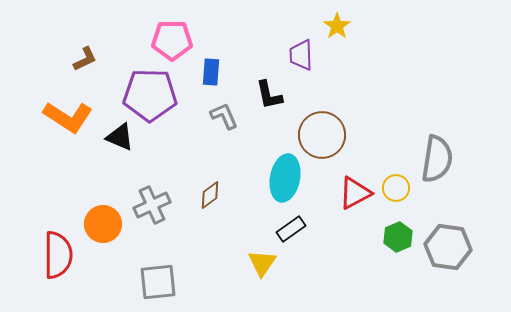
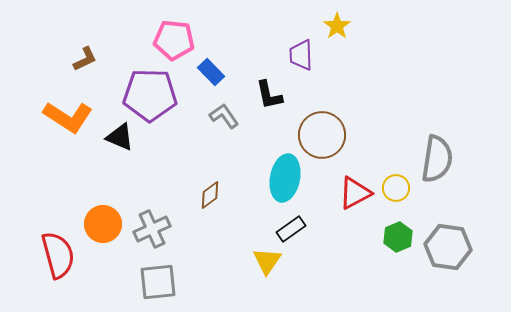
pink pentagon: moved 2 px right; rotated 6 degrees clockwise
blue rectangle: rotated 48 degrees counterclockwise
gray L-shape: rotated 12 degrees counterclockwise
gray cross: moved 24 px down
red semicircle: rotated 15 degrees counterclockwise
yellow triangle: moved 5 px right, 2 px up
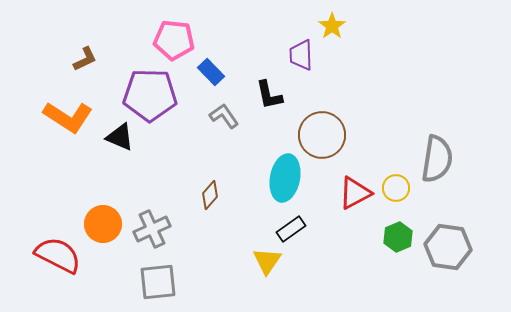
yellow star: moved 5 px left
brown diamond: rotated 12 degrees counterclockwise
red semicircle: rotated 48 degrees counterclockwise
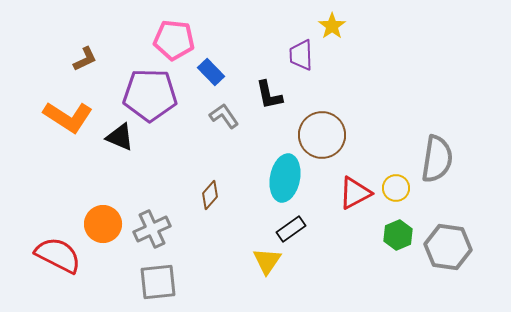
green hexagon: moved 2 px up
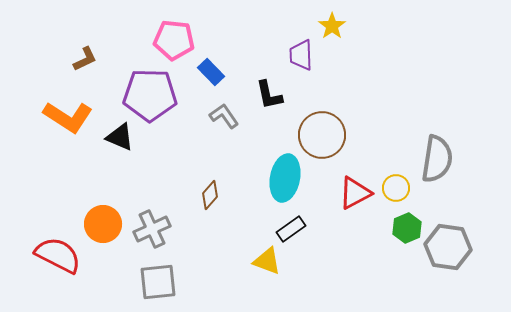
green hexagon: moved 9 px right, 7 px up
yellow triangle: rotated 44 degrees counterclockwise
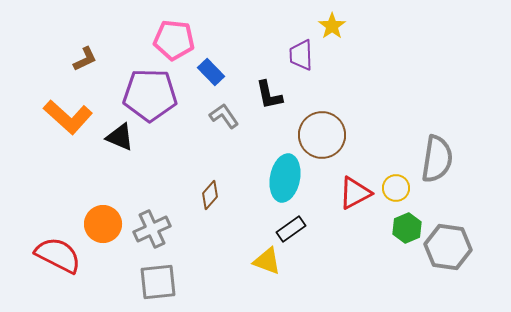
orange L-shape: rotated 9 degrees clockwise
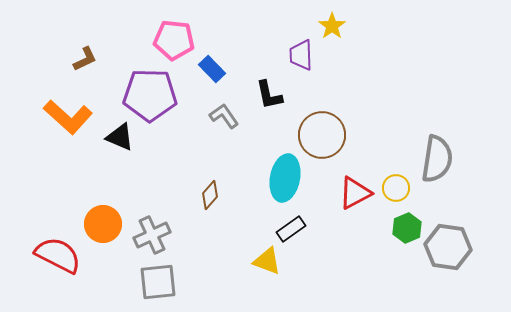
blue rectangle: moved 1 px right, 3 px up
gray cross: moved 6 px down
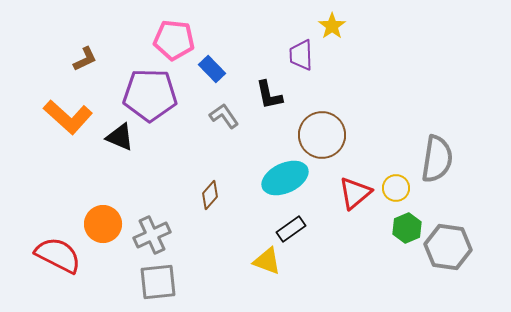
cyan ellipse: rotated 54 degrees clockwise
red triangle: rotated 12 degrees counterclockwise
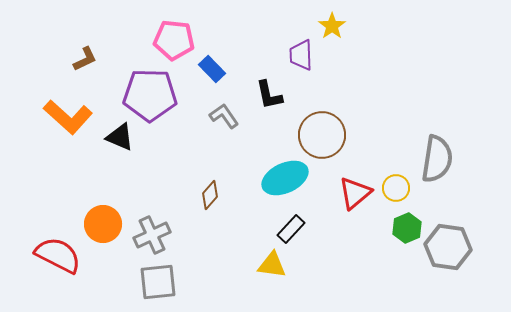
black rectangle: rotated 12 degrees counterclockwise
yellow triangle: moved 5 px right, 4 px down; rotated 12 degrees counterclockwise
